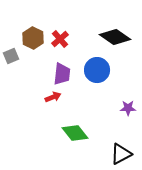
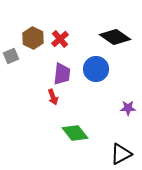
blue circle: moved 1 px left, 1 px up
red arrow: rotated 91 degrees clockwise
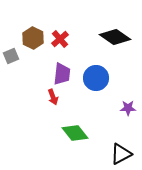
blue circle: moved 9 px down
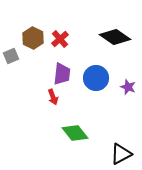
purple star: moved 21 px up; rotated 21 degrees clockwise
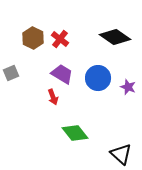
red cross: rotated 12 degrees counterclockwise
gray square: moved 17 px down
purple trapezoid: rotated 65 degrees counterclockwise
blue circle: moved 2 px right
black triangle: rotated 50 degrees counterclockwise
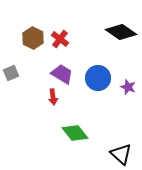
black diamond: moved 6 px right, 5 px up
red arrow: rotated 14 degrees clockwise
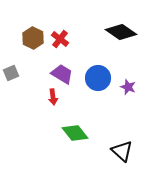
black triangle: moved 1 px right, 3 px up
